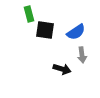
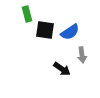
green rectangle: moved 2 px left
blue semicircle: moved 6 px left
black arrow: rotated 18 degrees clockwise
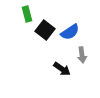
black square: rotated 30 degrees clockwise
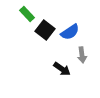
green rectangle: rotated 28 degrees counterclockwise
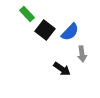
blue semicircle: rotated 12 degrees counterclockwise
gray arrow: moved 1 px up
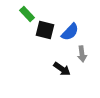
black square: rotated 24 degrees counterclockwise
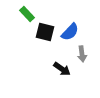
black square: moved 2 px down
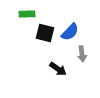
green rectangle: rotated 49 degrees counterclockwise
black square: moved 1 px down
black arrow: moved 4 px left
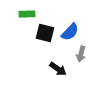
gray arrow: moved 1 px left; rotated 21 degrees clockwise
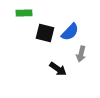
green rectangle: moved 3 px left, 1 px up
